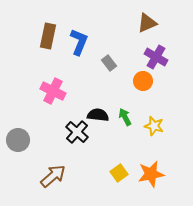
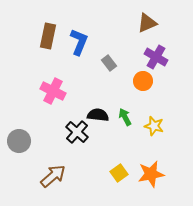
gray circle: moved 1 px right, 1 px down
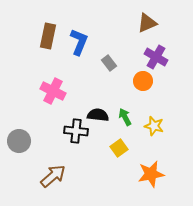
black cross: moved 1 px left, 1 px up; rotated 35 degrees counterclockwise
yellow square: moved 25 px up
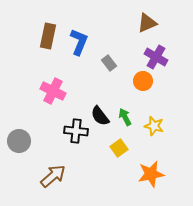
black semicircle: moved 2 px right, 1 px down; rotated 135 degrees counterclockwise
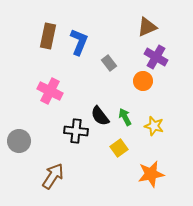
brown triangle: moved 4 px down
pink cross: moved 3 px left
brown arrow: rotated 16 degrees counterclockwise
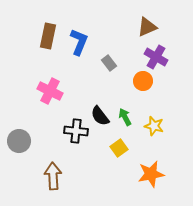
brown arrow: rotated 36 degrees counterclockwise
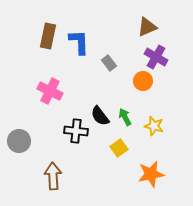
blue L-shape: rotated 24 degrees counterclockwise
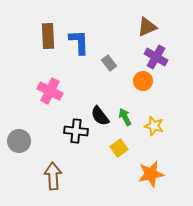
brown rectangle: rotated 15 degrees counterclockwise
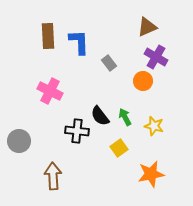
black cross: moved 1 px right
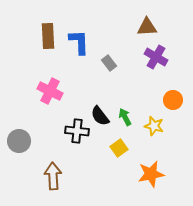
brown triangle: rotated 20 degrees clockwise
orange circle: moved 30 px right, 19 px down
